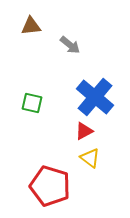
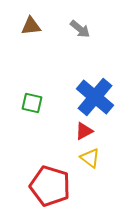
gray arrow: moved 10 px right, 16 px up
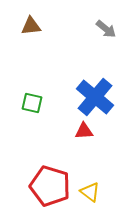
gray arrow: moved 26 px right
red triangle: rotated 24 degrees clockwise
yellow triangle: moved 34 px down
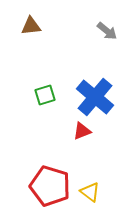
gray arrow: moved 1 px right, 2 px down
green square: moved 13 px right, 8 px up; rotated 30 degrees counterclockwise
red triangle: moved 2 px left; rotated 18 degrees counterclockwise
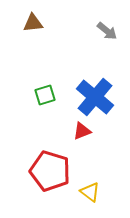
brown triangle: moved 2 px right, 3 px up
red pentagon: moved 15 px up
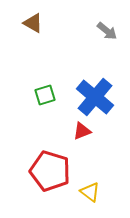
brown triangle: rotated 35 degrees clockwise
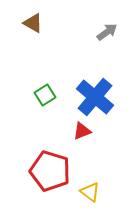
gray arrow: moved 1 px down; rotated 75 degrees counterclockwise
green square: rotated 15 degrees counterclockwise
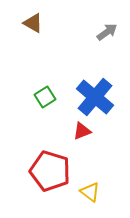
green square: moved 2 px down
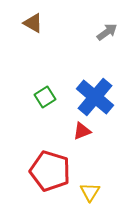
yellow triangle: rotated 25 degrees clockwise
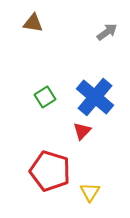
brown triangle: rotated 20 degrees counterclockwise
red triangle: rotated 24 degrees counterclockwise
